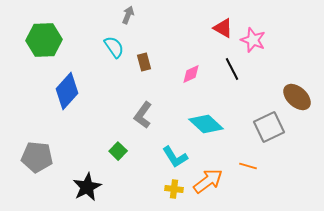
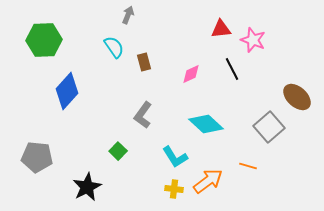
red triangle: moved 2 px left, 1 px down; rotated 35 degrees counterclockwise
gray square: rotated 16 degrees counterclockwise
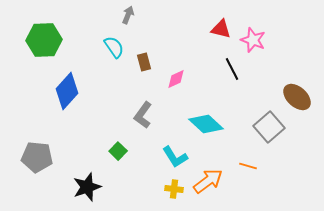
red triangle: rotated 20 degrees clockwise
pink diamond: moved 15 px left, 5 px down
black star: rotated 8 degrees clockwise
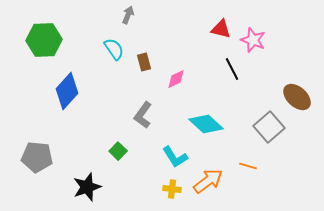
cyan semicircle: moved 2 px down
yellow cross: moved 2 px left
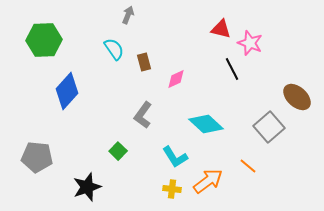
pink star: moved 3 px left, 3 px down
orange line: rotated 24 degrees clockwise
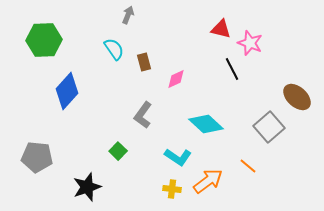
cyan L-shape: moved 3 px right; rotated 24 degrees counterclockwise
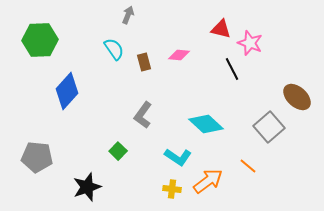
green hexagon: moved 4 px left
pink diamond: moved 3 px right, 24 px up; rotated 30 degrees clockwise
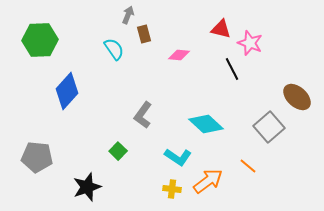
brown rectangle: moved 28 px up
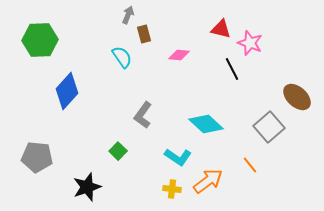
cyan semicircle: moved 8 px right, 8 px down
orange line: moved 2 px right, 1 px up; rotated 12 degrees clockwise
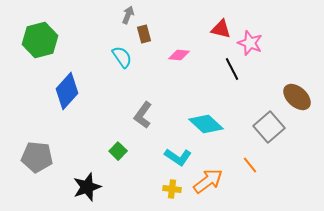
green hexagon: rotated 12 degrees counterclockwise
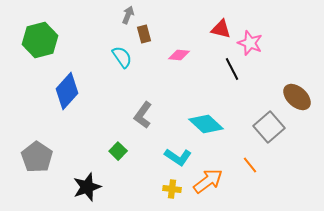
gray pentagon: rotated 28 degrees clockwise
